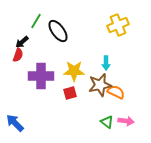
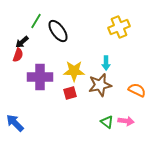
yellow cross: moved 1 px right, 2 px down
purple cross: moved 1 px left, 1 px down
orange semicircle: moved 21 px right, 2 px up
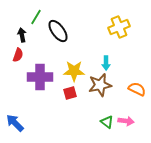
green line: moved 4 px up
black arrow: moved 7 px up; rotated 120 degrees clockwise
orange semicircle: moved 1 px up
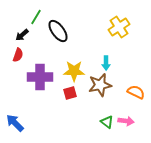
yellow cross: rotated 10 degrees counterclockwise
black arrow: rotated 120 degrees counterclockwise
orange semicircle: moved 1 px left, 3 px down
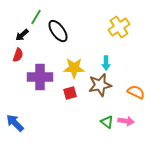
yellow star: moved 3 px up
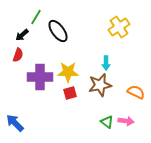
yellow star: moved 6 px left, 4 px down
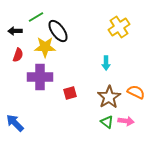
green line: rotated 28 degrees clockwise
black arrow: moved 7 px left, 4 px up; rotated 40 degrees clockwise
yellow star: moved 23 px left, 25 px up
brown star: moved 9 px right, 12 px down; rotated 20 degrees counterclockwise
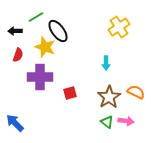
yellow star: rotated 20 degrees clockwise
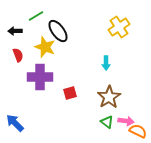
green line: moved 1 px up
red semicircle: rotated 40 degrees counterclockwise
orange semicircle: moved 2 px right, 39 px down
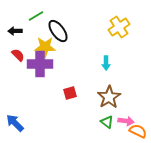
yellow star: rotated 20 degrees counterclockwise
red semicircle: rotated 24 degrees counterclockwise
purple cross: moved 13 px up
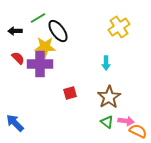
green line: moved 2 px right, 2 px down
red semicircle: moved 3 px down
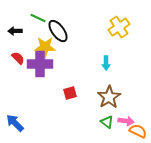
green line: rotated 56 degrees clockwise
